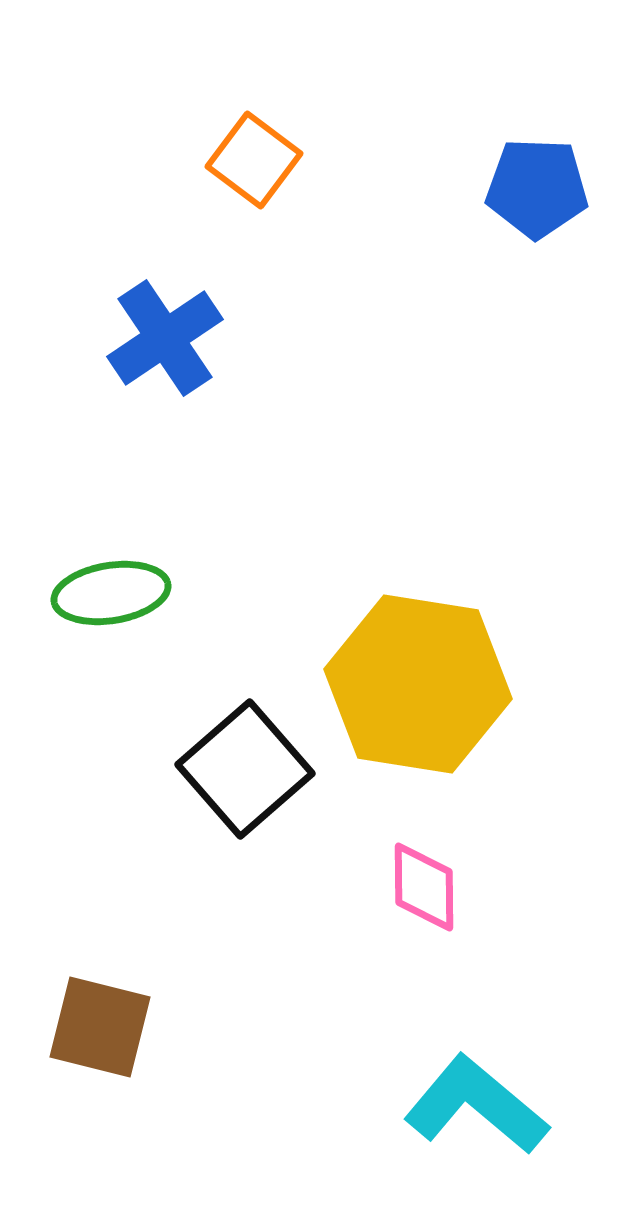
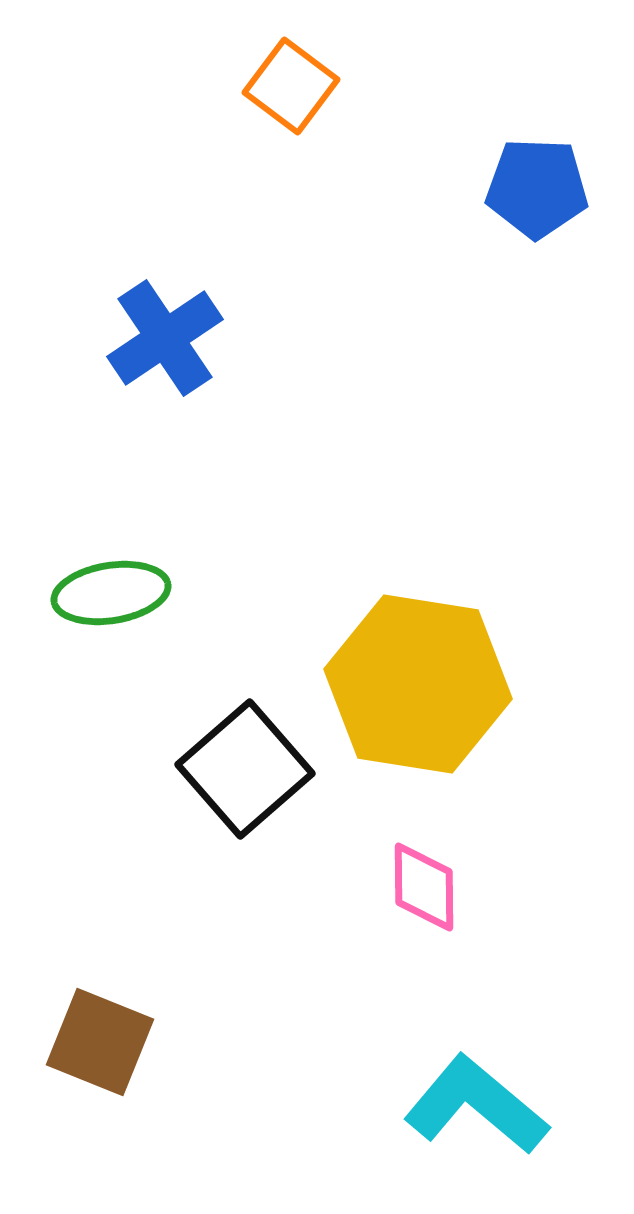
orange square: moved 37 px right, 74 px up
brown square: moved 15 px down; rotated 8 degrees clockwise
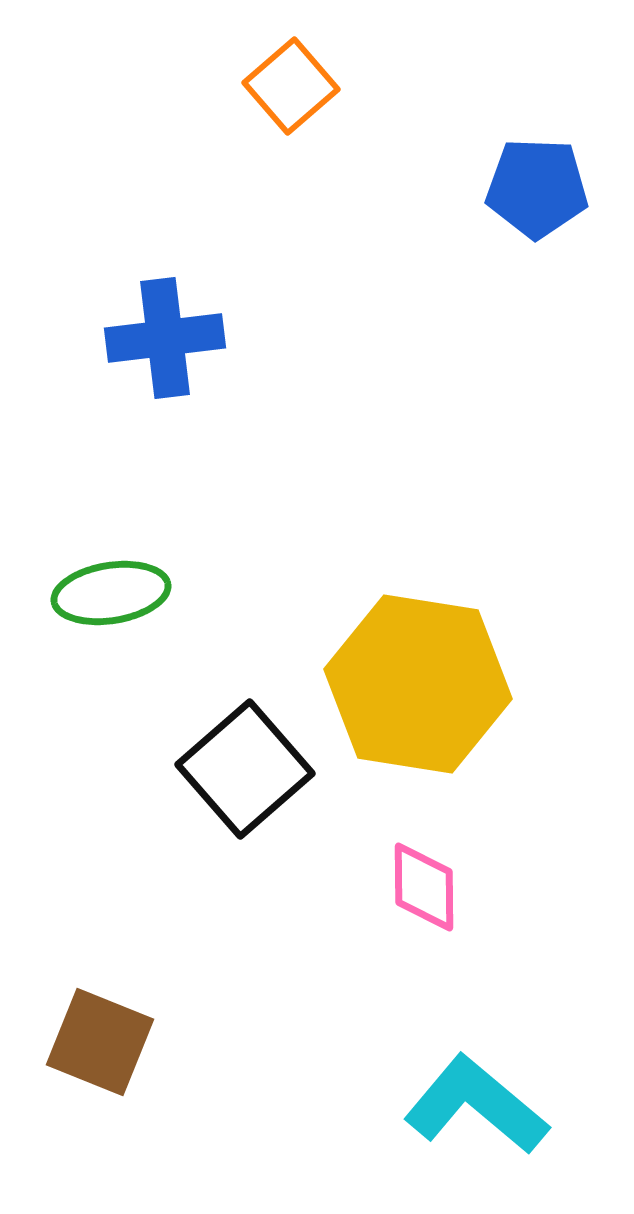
orange square: rotated 12 degrees clockwise
blue cross: rotated 27 degrees clockwise
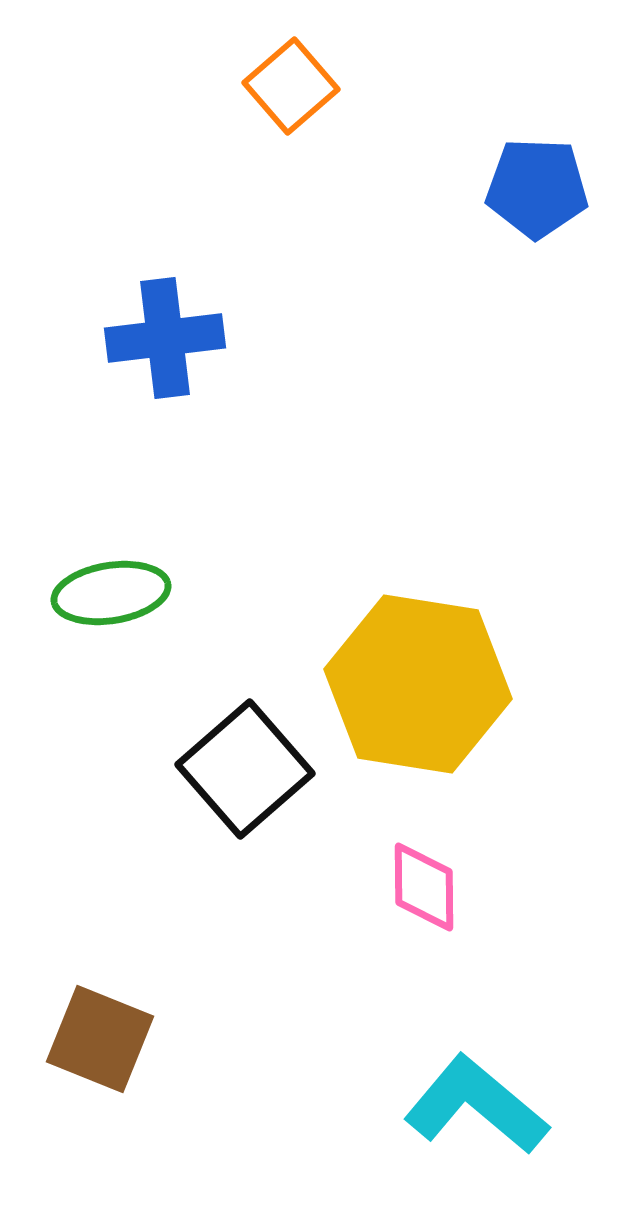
brown square: moved 3 px up
